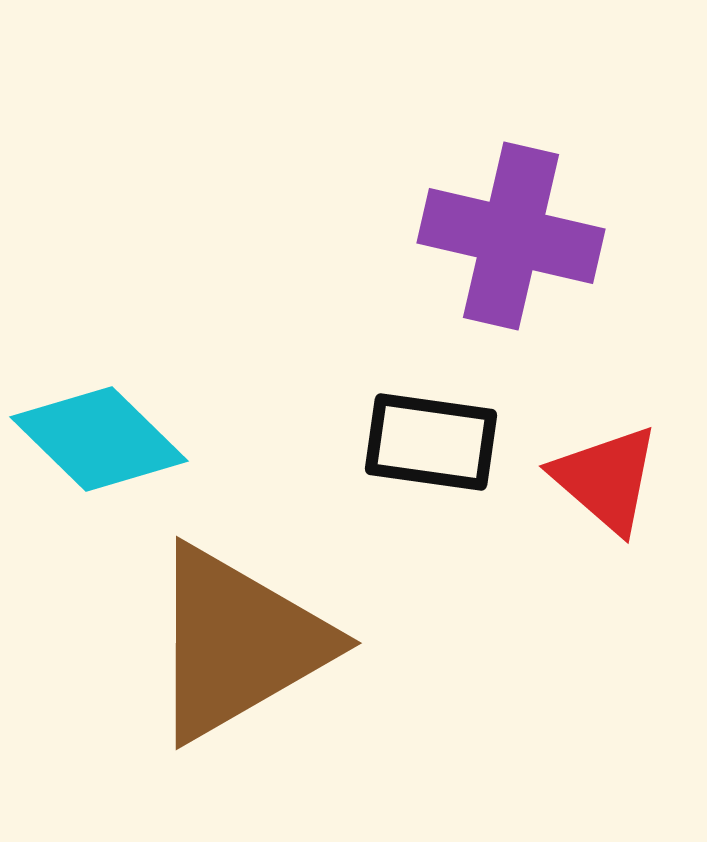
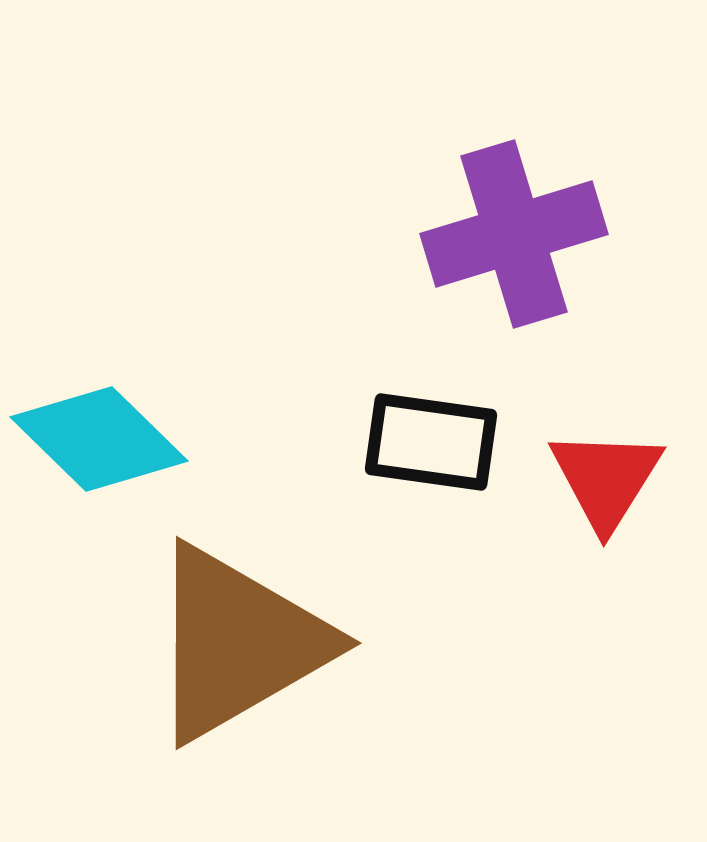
purple cross: moved 3 px right, 2 px up; rotated 30 degrees counterclockwise
red triangle: rotated 21 degrees clockwise
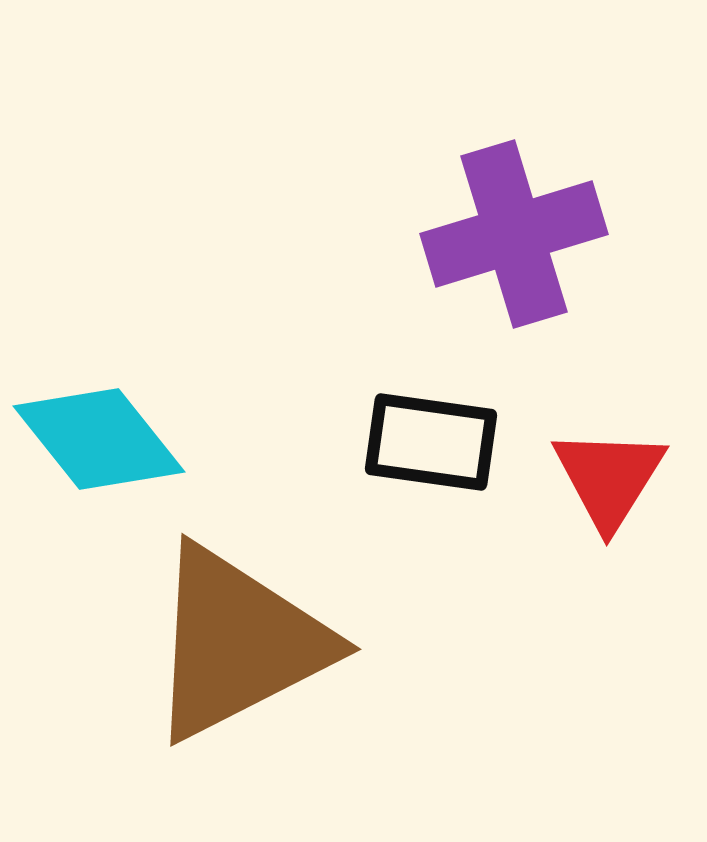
cyan diamond: rotated 7 degrees clockwise
red triangle: moved 3 px right, 1 px up
brown triangle: rotated 3 degrees clockwise
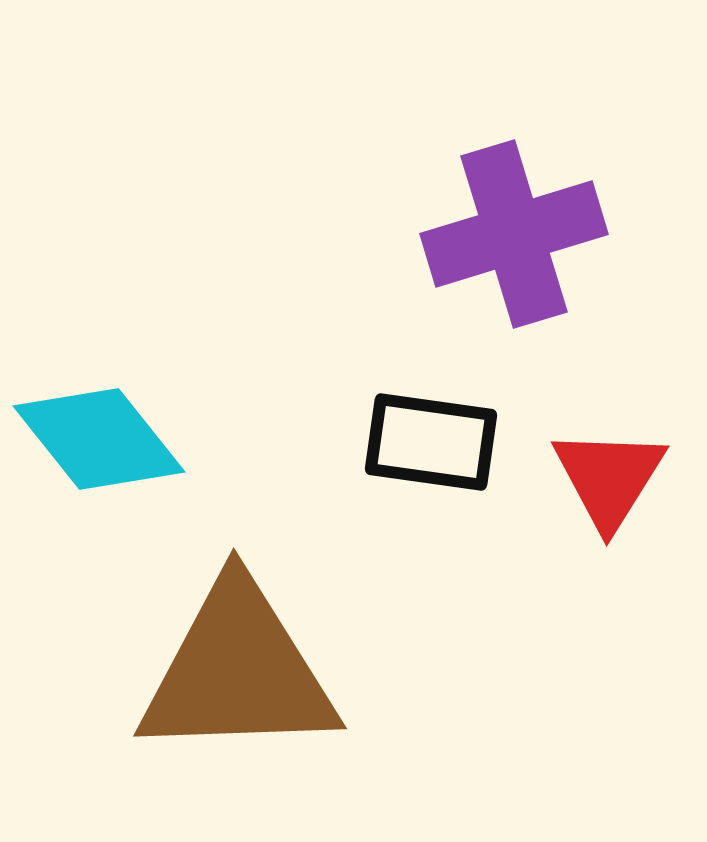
brown triangle: moved 28 px down; rotated 25 degrees clockwise
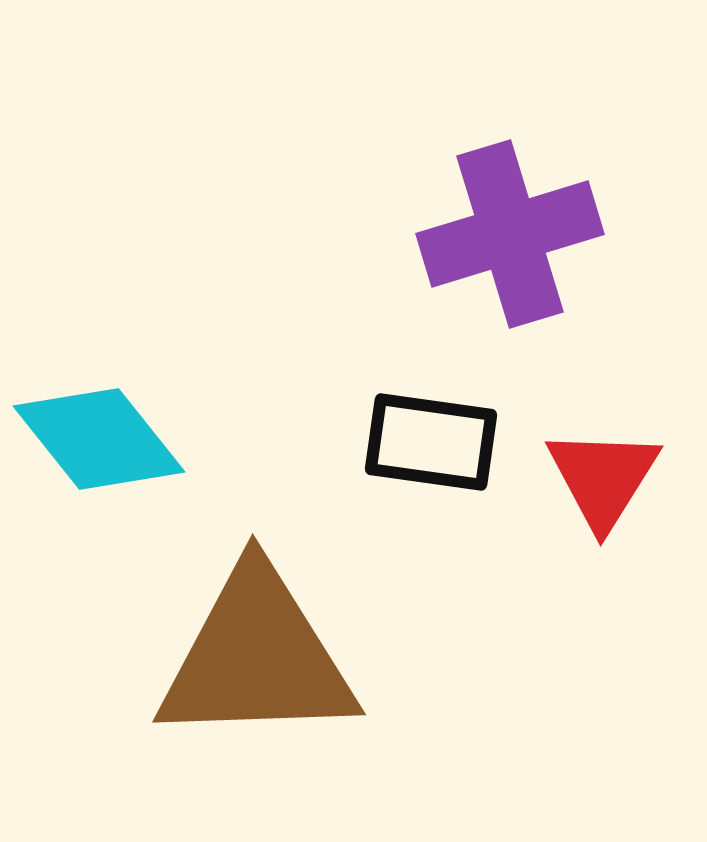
purple cross: moved 4 px left
red triangle: moved 6 px left
brown triangle: moved 19 px right, 14 px up
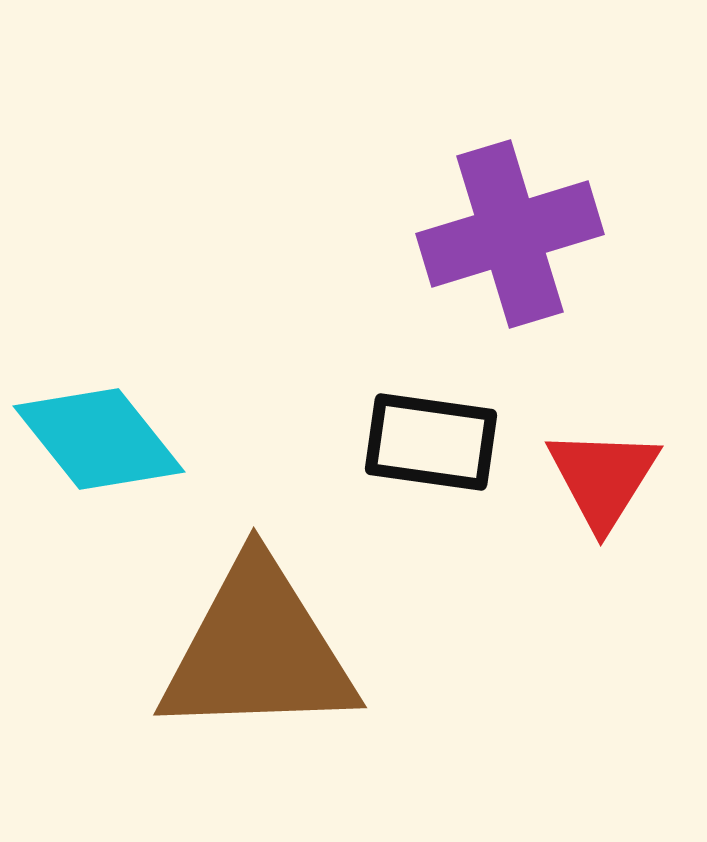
brown triangle: moved 1 px right, 7 px up
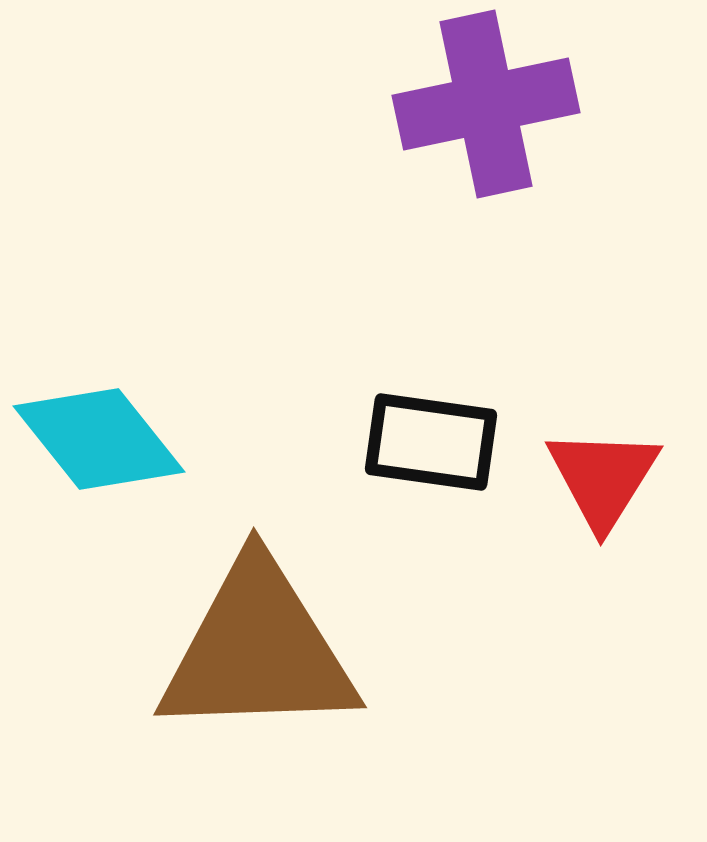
purple cross: moved 24 px left, 130 px up; rotated 5 degrees clockwise
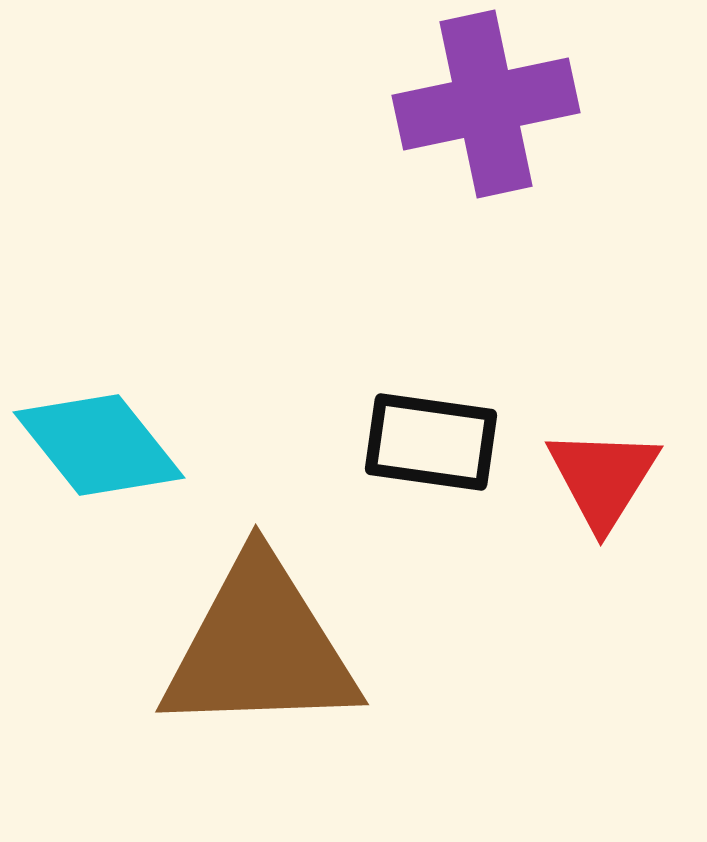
cyan diamond: moved 6 px down
brown triangle: moved 2 px right, 3 px up
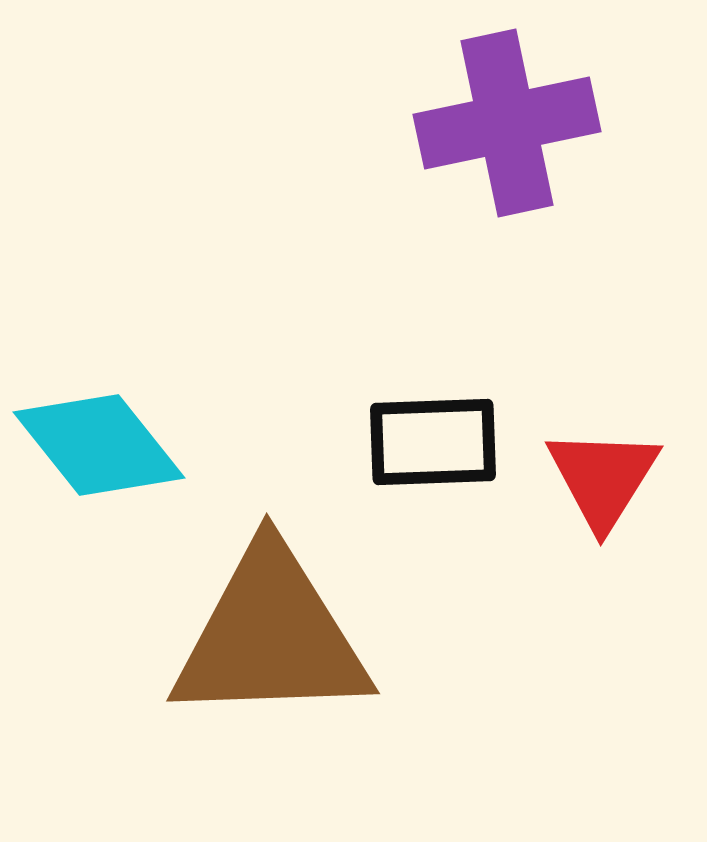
purple cross: moved 21 px right, 19 px down
black rectangle: moved 2 px right; rotated 10 degrees counterclockwise
brown triangle: moved 11 px right, 11 px up
